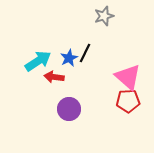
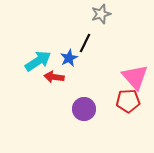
gray star: moved 3 px left, 2 px up
black line: moved 10 px up
pink triangle: moved 7 px right; rotated 8 degrees clockwise
purple circle: moved 15 px right
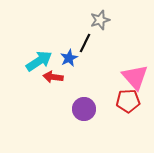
gray star: moved 1 px left, 6 px down
cyan arrow: moved 1 px right
red arrow: moved 1 px left
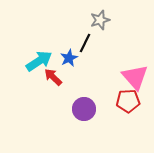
red arrow: rotated 36 degrees clockwise
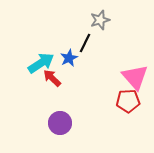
cyan arrow: moved 2 px right, 2 px down
red arrow: moved 1 px left, 1 px down
purple circle: moved 24 px left, 14 px down
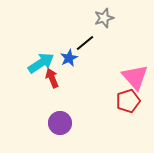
gray star: moved 4 px right, 2 px up
black line: rotated 24 degrees clockwise
red arrow: rotated 24 degrees clockwise
red pentagon: rotated 15 degrees counterclockwise
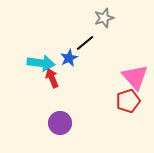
cyan arrow: rotated 40 degrees clockwise
